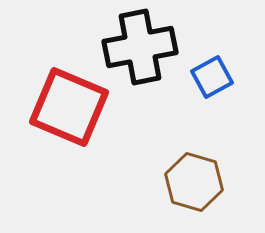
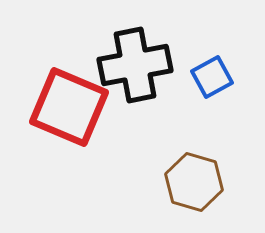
black cross: moved 5 px left, 18 px down
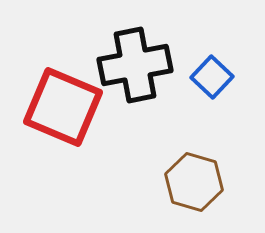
blue square: rotated 18 degrees counterclockwise
red square: moved 6 px left
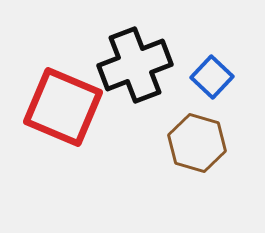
black cross: rotated 10 degrees counterclockwise
brown hexagon: moved 3 px right, 39 px up
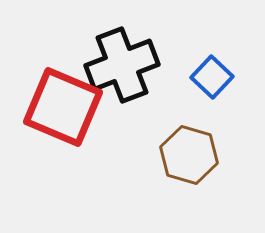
black cross: moved 13 px left
brown hexagon: moved 8 px left, 12 px down
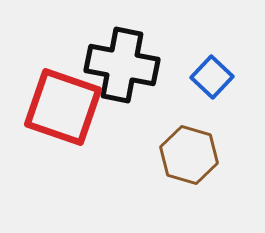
black cross: rotated 32 degrees clockwise
red square: rotated 4 degrees counterclockwise
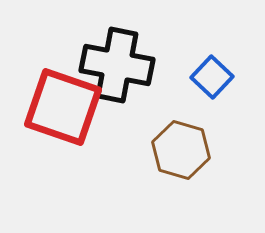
black cross: moved 5 px left
brown hexagon: moved 8 px left, 5 px up
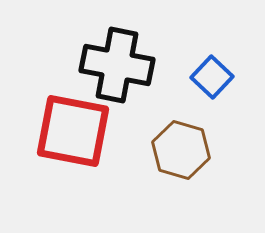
red square: moved 10 px right, 24 px down; rotated 8 degrees counterclockwise
